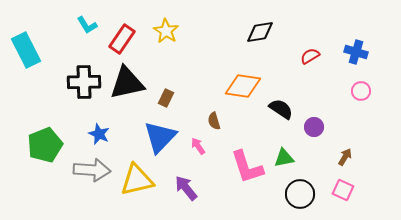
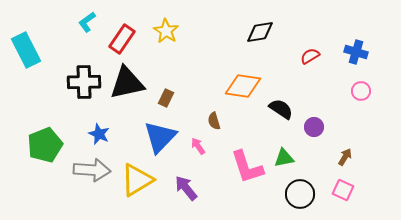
cyan L-shape: moved 3 px up; rotated 85 degrees clockwise
yellow triangle: rotated 18 degrees counterclockwise
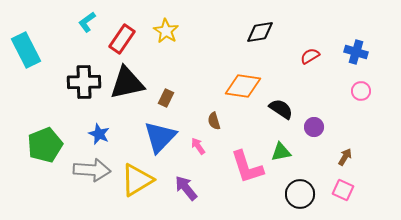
green triangle: moved 3 px left, 6 px up
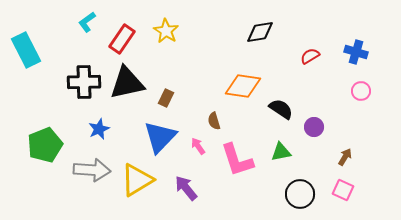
blue star: moved 5 px up; rotated 25 degrees clockwise
pink L-shape: moved 10 px left, 7 px up
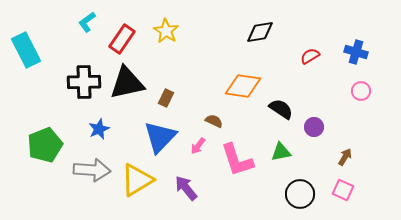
brown semicircle: rotated 132 degrees clockwise
pink arrow: rotated 108 degrees counterclockwise
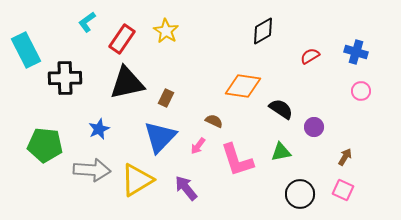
black diamond: moved 3 px right, 1 px up; rotated 20 degrees counterclockwise
black cross: moved 19 px left, 4 px up
green pentagon: rotated 28 degrees clockwise
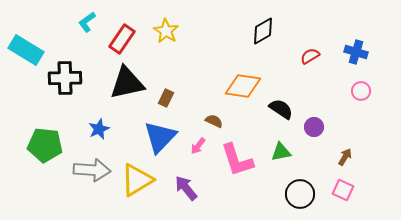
cyan rectangle: rotated 32 degrees counterclockwise
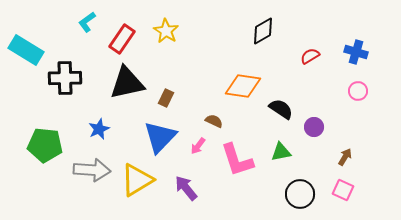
pink circle: moved 3 px left
